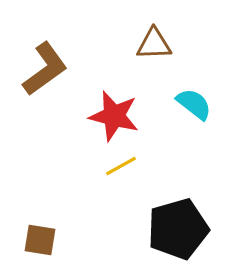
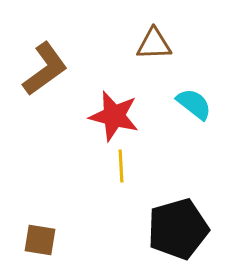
yellow line: rotated 64 degrees counterclockwise
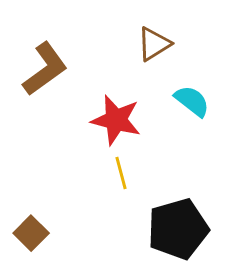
brown triangle: rotated 30 degrees counterclockwise
cyan semicircle: moved 2 px left, 3 px up
red star: moved 2 px right, 4 px down
yellow line: moved 7 px down; rotated 12 degrees counterclockwise
brown square: moved 9 px left, 7 px up; rotated 36 degrees clockwise
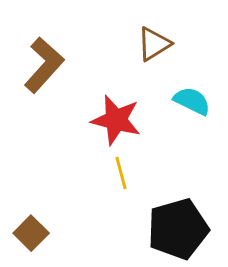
brown L-shape: moved 1 px left, 4 px up; rotated 12 degrees counterclockwise
cyan semicircle: rotated 12 degrees counterclockwise
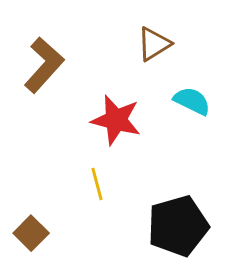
yellow line: moved 24 px left, 11 px down
black pentagon: moved 3 px up
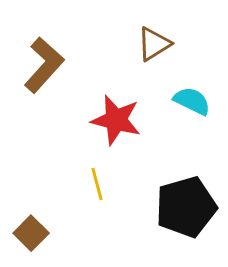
black pentagon: moved 8 px right, 19 px up
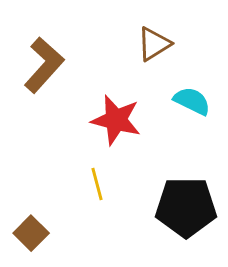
black pentagon: rotated 16 degrees clockwise
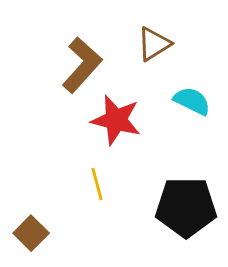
brown L-shape: moved 38 px right
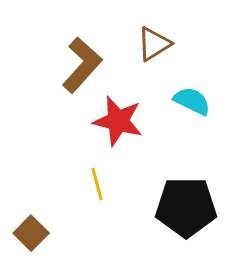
red star: moved 2 px right, 1 px down
